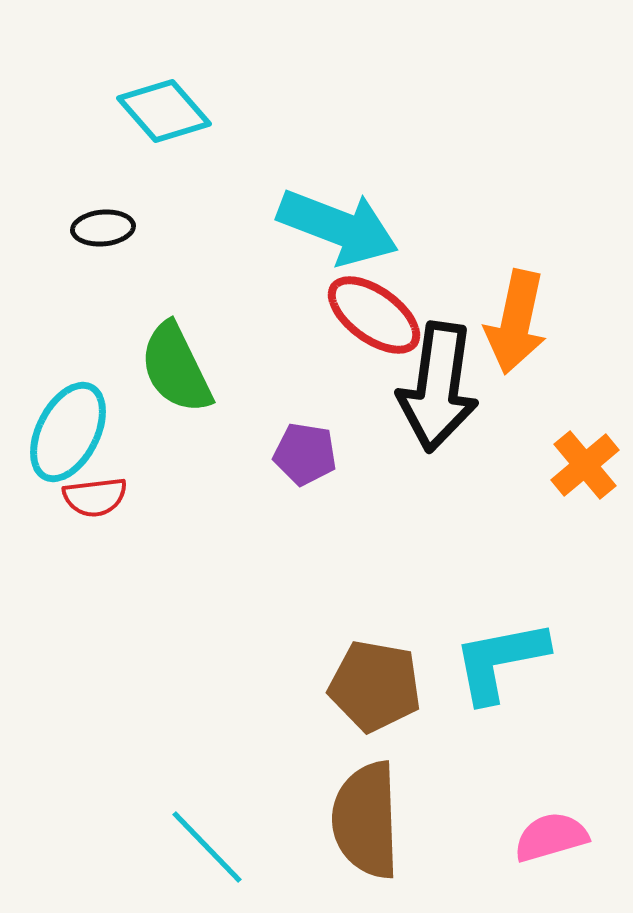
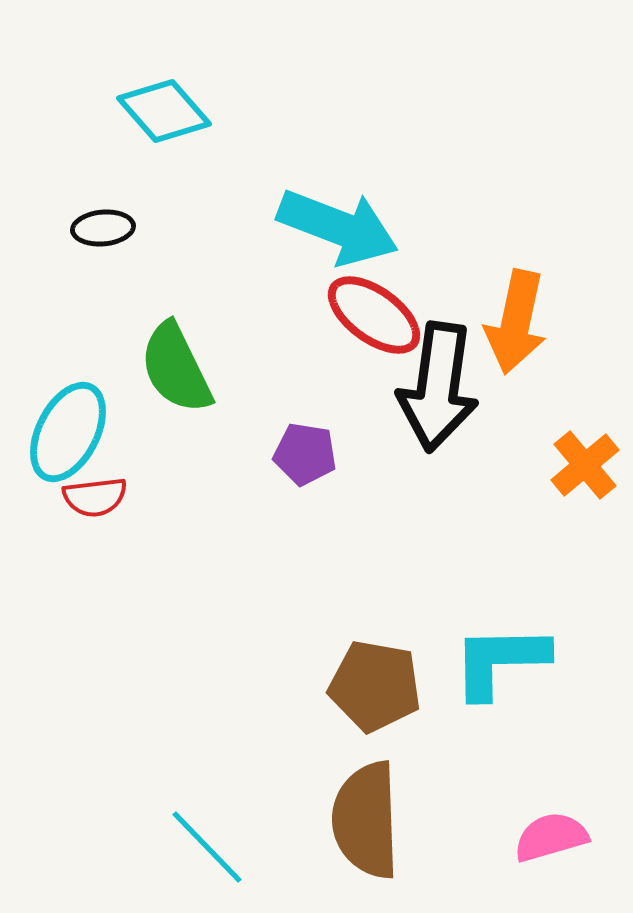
cyan L-shape: rotated 10 degrees clockwise
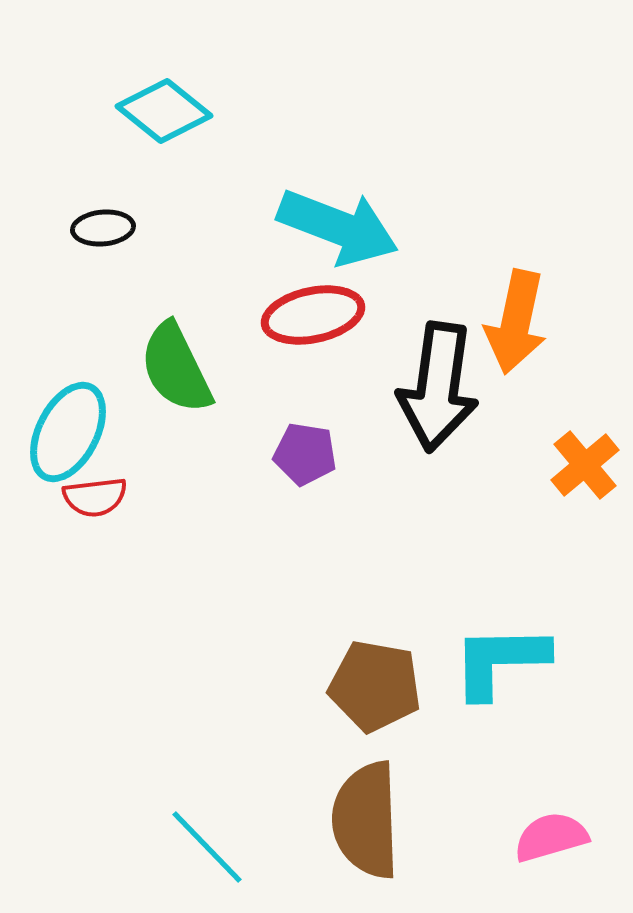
cyan diamond: rotated 10 degrees counterclockwise
red ellipse: moved 61 px left; rotated 48 degrees counterclockwise
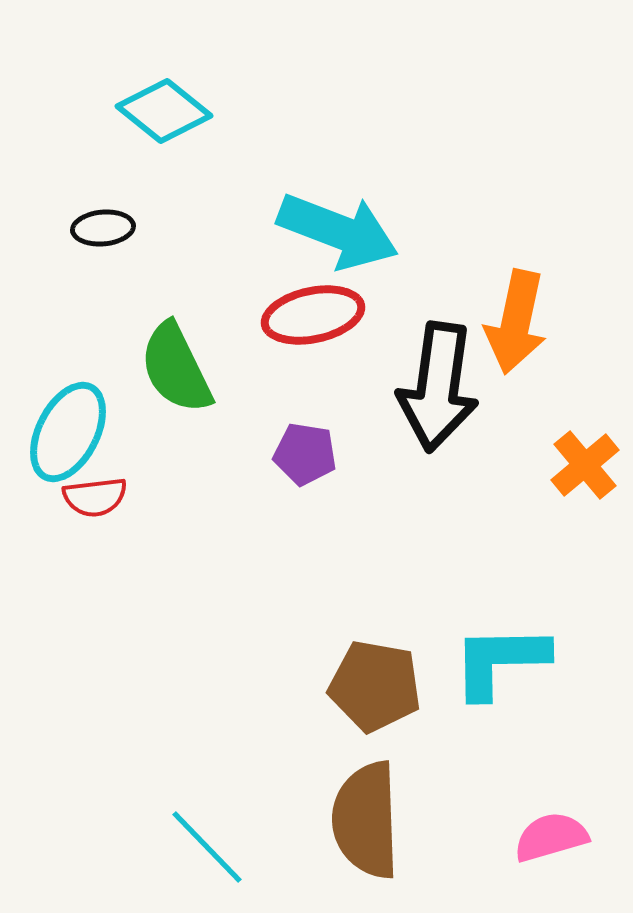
cyan arrow: moved 4 px down
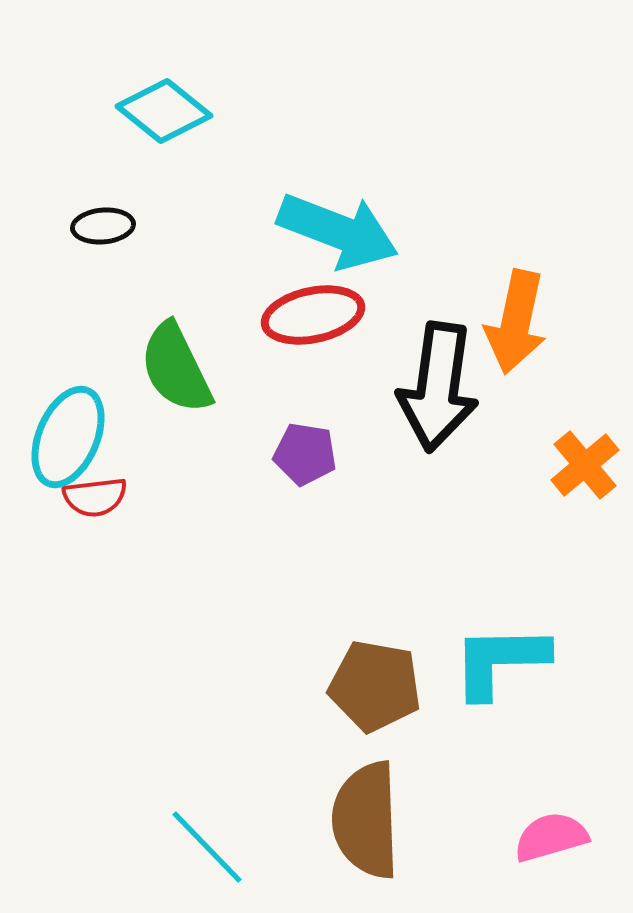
black ellipse: moved 2 px up
cyan ellipse: moved 5 px down; rotated 4 degrees counterclockwise
